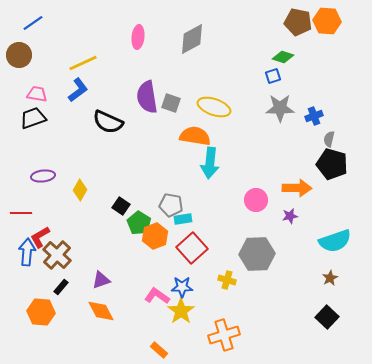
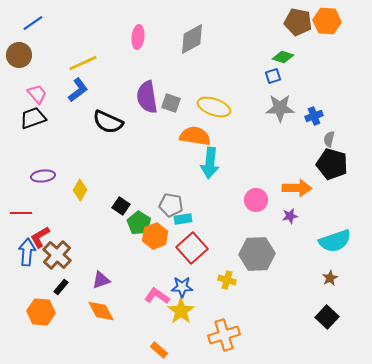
pink trapezoid at (37, 94): rotated 40 degrees clockwise
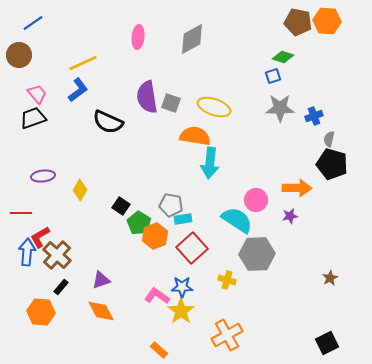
cyan semicircle at (335, 241): moved 98 px left, 21 px up; rotated 128 degrees counterclockwise
black square at (327, 317): moved 26 px down; rotated 20 degrees clockwise
orange cross at (224, 335): moved 3 px right; rotated 12 degrees counterclockwise
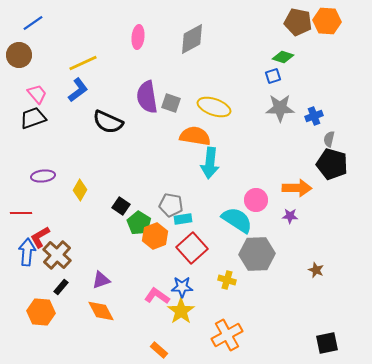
purple star at (290, 216): rotated 14 degrees clockwise
brown star at (330, 278): moved 14 px left, 8 px up; rotated 21 degrees counterclockwise
black square at (327, 343): rotated 15 degrees clockwise
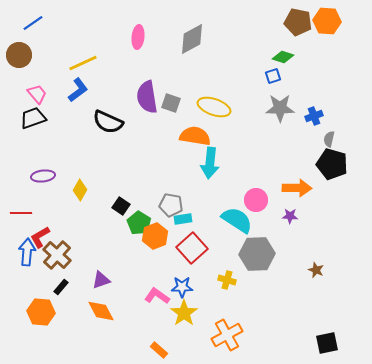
yellow star at (181, 311): moved 3 px right, 2 px down
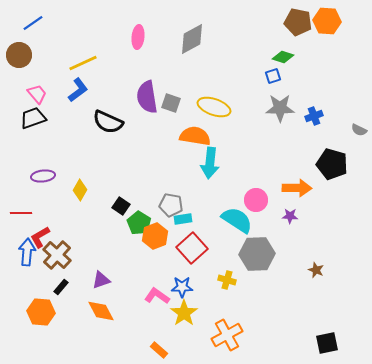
gray semicircle at (329, 139): moved 30 px right, 9 px up; rotated 77 degrees counterclockwise
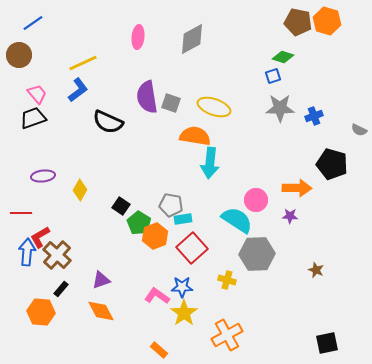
orange hexagon at (327, 21): rotated 12 degrees clockwise
black rectangle at (61, 287): moved 2 px down
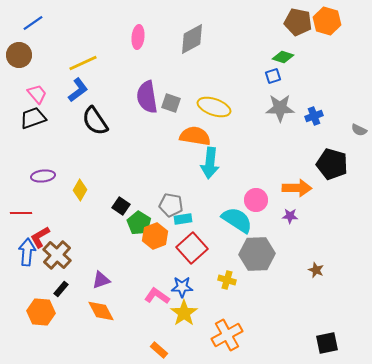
black semicircle at (108, 122): moved 13 px left, 1 px up; rotated 32 degrees clockwise
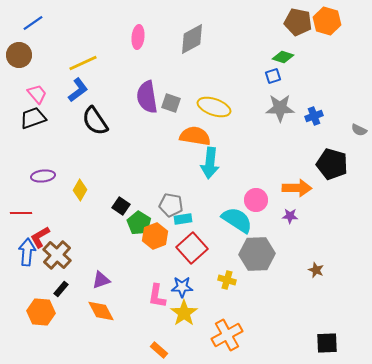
pink L-shape at (157, 296): rotated 115 degrees counterclockwise
black square at (327, 343): rotated 10 degrees clockwise
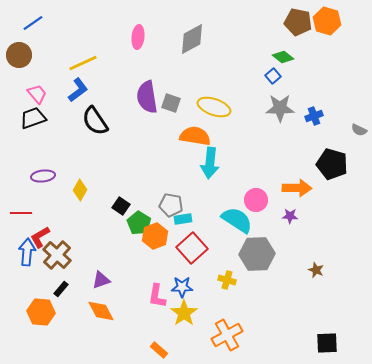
green diamond at (283, 57): rotated 20 degrees clockwise
blue square at (273, 76): rotated 21 degrees counterclockwise
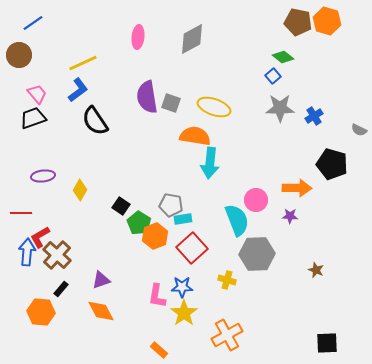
blue cross at (314, 116): rotated 12 degrees counterclockwise
cyan semicircle at (237, 220): rotated 36 degrees clockwise
